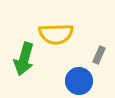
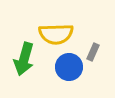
gray rectangle: moved 6 px left, 3 px up
blue circle: moved 10 px left, 14 px up
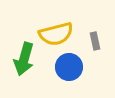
yellow semicircle: rotated 12 degrees counterclockwise
gray rectangle: moved 2 px right, 11 px up; rotated 36 degrees counterclockwise
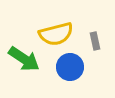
green arrow: rotated 72 degrees counterclockwise
blue circle: moved 1 px right
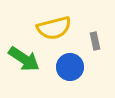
yellow semicircle: moved 2 px left, 6 px up
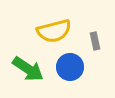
yellow semicircle: moved 3 px down
green arrow: moved 4 px right, 10 px down
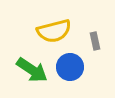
green arrow: moved 4 px right, 1 px down
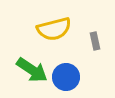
yellow semicircle: moved 2 px up
blue circle: moved 4 px left, 10 px down
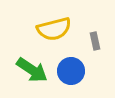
blue circle: moved 5 px right, 6 px up
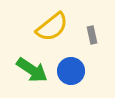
yellow semicircle: moved 2 px left, 2 px up; rotated 24 degrees counterclockwise
gray rectangle: moved 3 px left, 6 px up
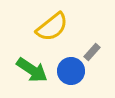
gray rectangle: moved 17 px down; rotated 54 degrees clockwise
